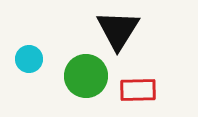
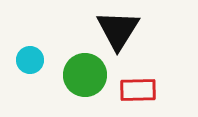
cyan circle: moved 1 px right, 1 px down
green circle: moved 1 px left, 1 px up
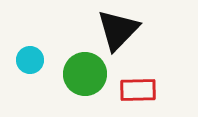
black triangle: rotated 12 degrees clockwise
green circle: moved 1 px up
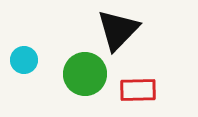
cyan circle: moved 6 px left
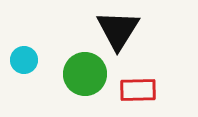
black triangle: rotated 12 degrees counterclockwise
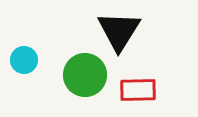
black triangle: moved 1 px right, 1 px down
green circle: moved 1 px down
